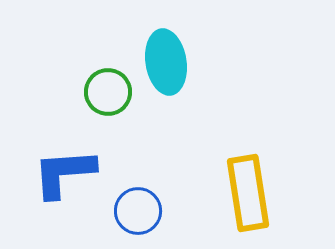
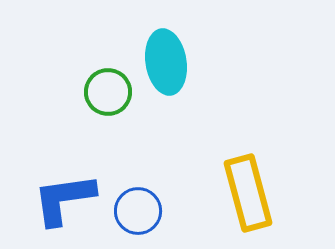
blue L-shape: moved 26 px down; rotated 4 degrees counterclockwise
yellow rectangle: rotated 6 degrees counterclockwise
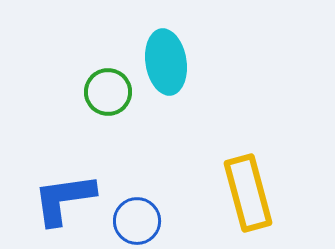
blue circle: moved 1 px left, 10 px down
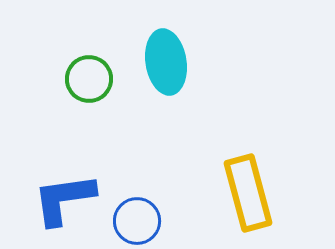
green circle: moved 19 px left, 13 px up
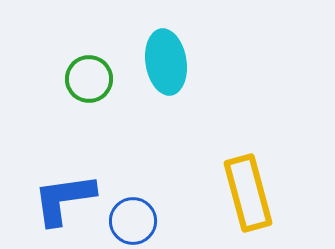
blue circle: moved 4 px left
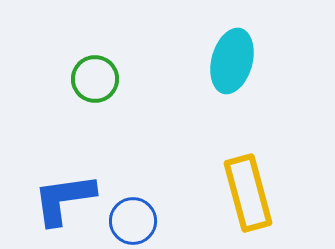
cyan ellipse: moved 66 px right, 1 px up; rotated 24 degrees clockwise
green circle: moved 6 px right
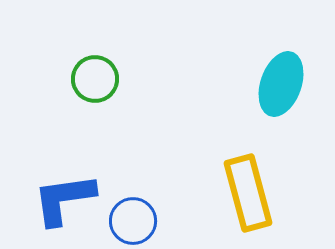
cyan ellipse: moved 49 px right, 23 px down; rotated 4 degrees clockwise
